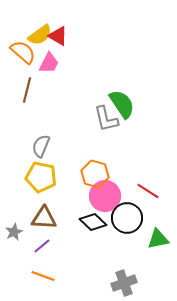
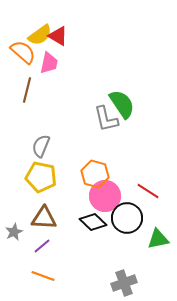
pink trapezoid: rotated 15 degrees counterclockwise
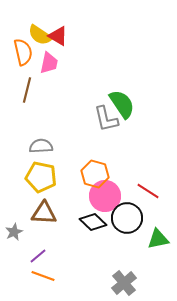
yellow semicircle: rotated 70 degrees clockwise
orange semicircle: rotated 36 degrees clockwise
gray semicircle: rotated 65 degrees clockwise
brown triangle: moved 5 px up
purple line: moved 4 px left, 10 px down
gray cross: rotated 20 degrees counterclockwise
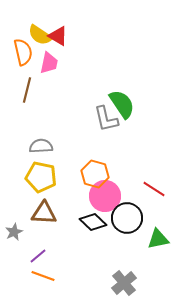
red line: moved 6 px right, 2 px up
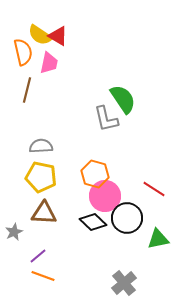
green semicircle: moved 1 px right, 5 px up
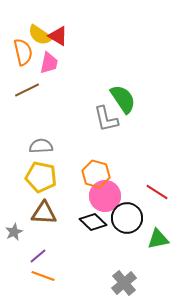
brown line: rotated 50 degrees clockwise
orange hexagon: moved 1 px right
red line: moved 3 px right, 3 px down
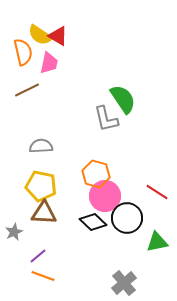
yellow pentagon: moved 9 px down
green triangle: moved 1 px left, 3 px down
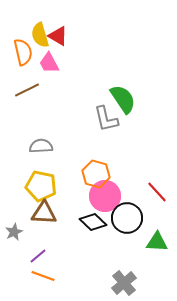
yellow semicircle: rotated 40 degrees clockwise
pink trapezoid: rotated 140 degrees clockwise
red line: rotated 15 degrees clockwise
green triangle: rotated 15 degrees clockwise
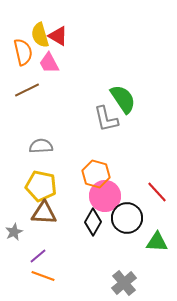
black diamond: rotated 76 degrees clockwise
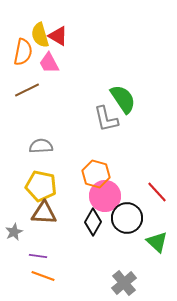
orange semicircle: rotated 24 degrees clockwise
green triangle: rotated 40 degrees clockwise
purple line: rotated 48 degrees clockwise
